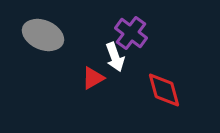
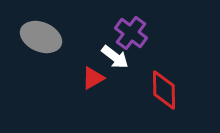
gray ellipse: moved 2 px left, 2 px down
white arrow: rotated 32 degrees counterclockwise
red diamond: rotated 15 degrees clockwise
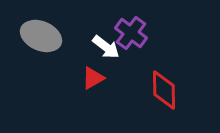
gray ellipse: moved 1 px up
white arrow: moved 9 px left, 10 px up
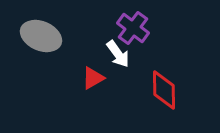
purple cross: moved 2 px right, 5 px up
white arrow: moved 12 px right, 7 px down; rotated 16 degrees clockwise
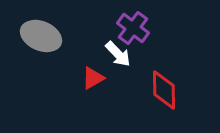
white arrow: rotated 8 degrees counterclockwise
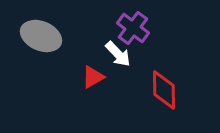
red triangle: moved 1 px up
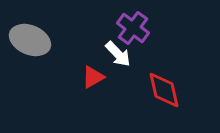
gray ellipse: moved 11 px left, 4 px down
red diamond: rotated 12 degrees counterclockwise
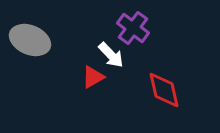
white arrow: moved 7 px left, 1 px down
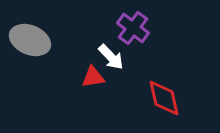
white arrow: moved 2 px down
red triangle: rotated 20 degrees clockwise
red diamond: moved 8 px down
